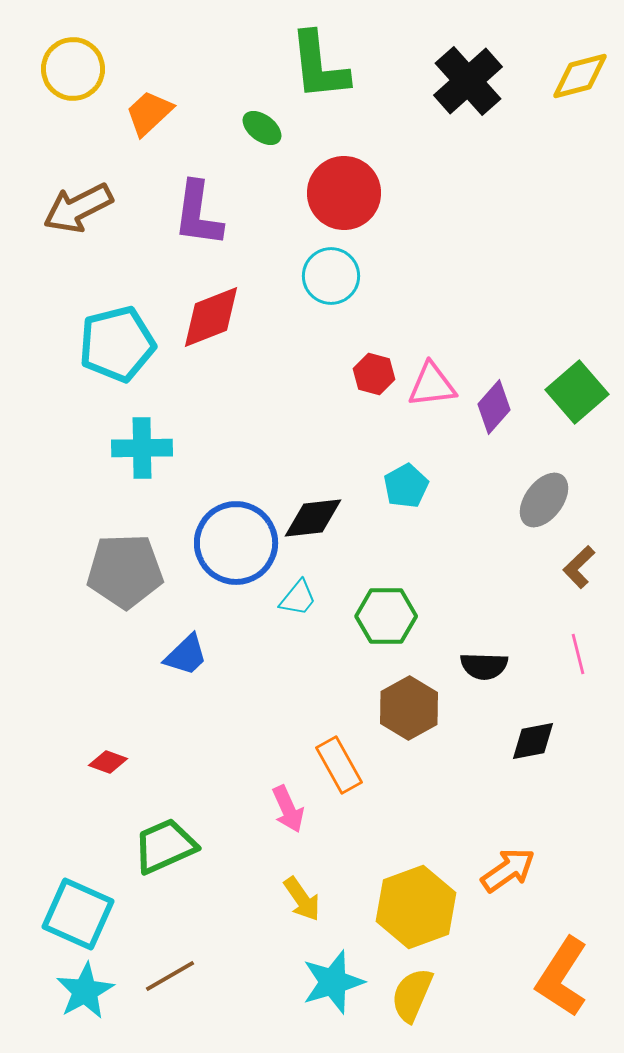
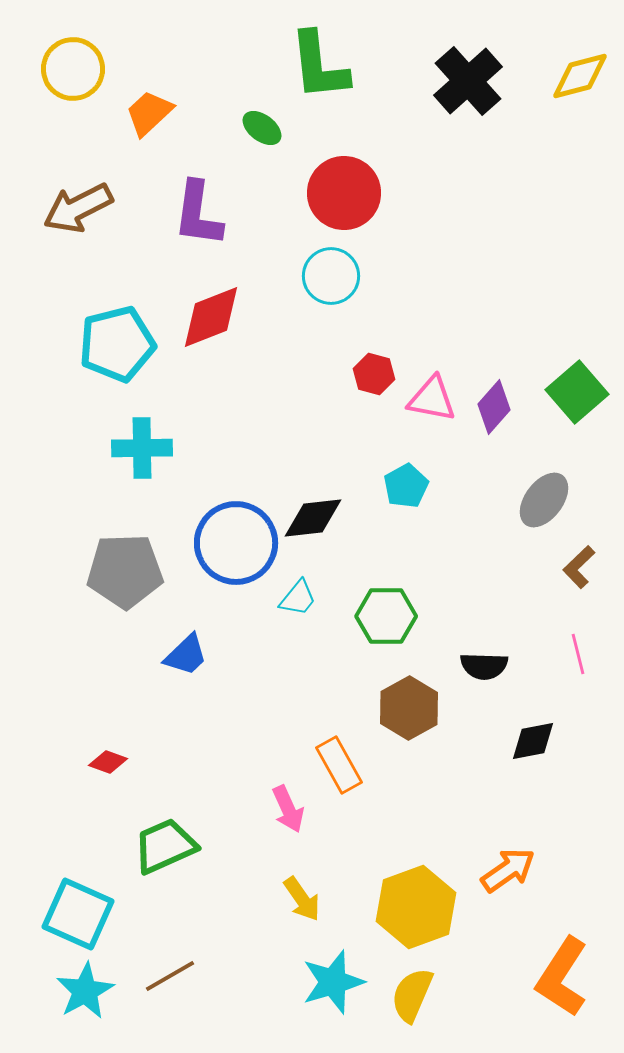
pink triangle at (432, 385): moved 14 px down; rotated 18 degrees clockwise
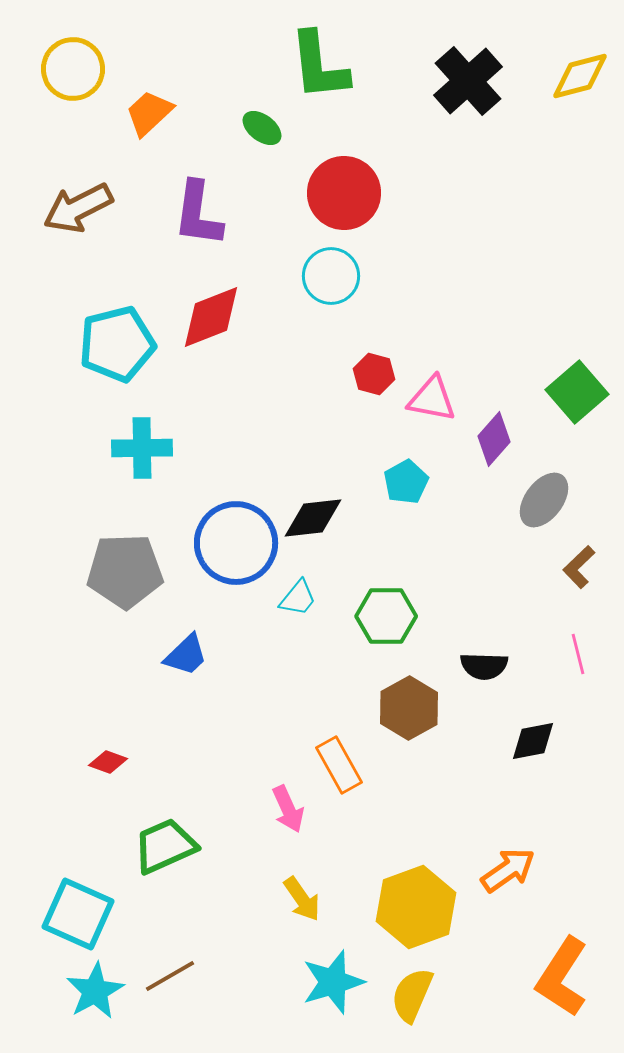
purple diamond at (494, 407): moved 32 px down
cyan pentagon at (406, 486): moved 4 px up
cyan star at (85, 991): moved 10 px right
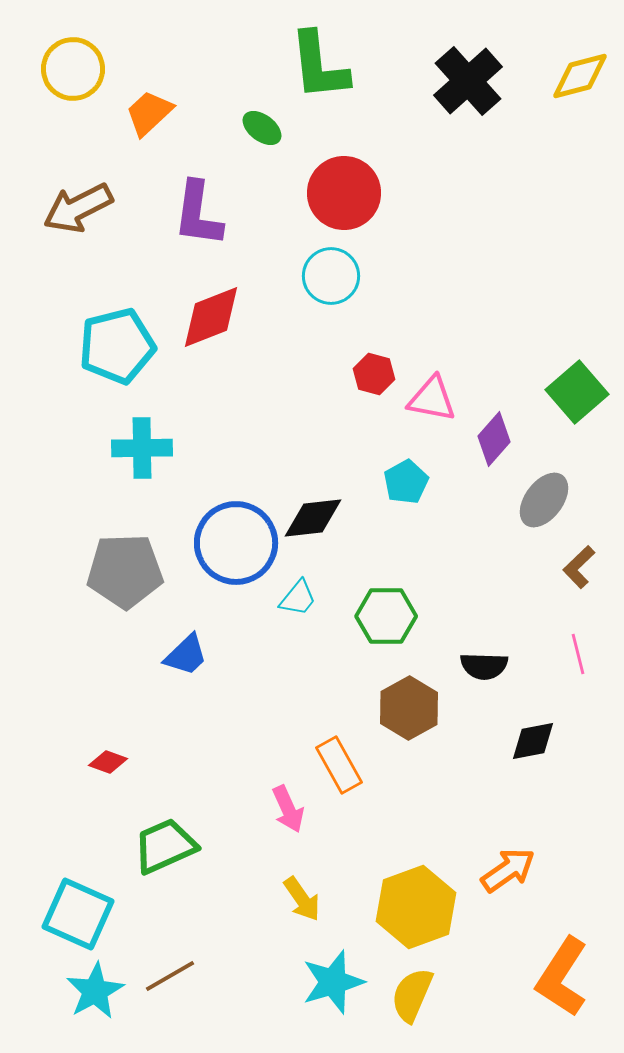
cyan pentagon at (117, 344): moved 2 px down
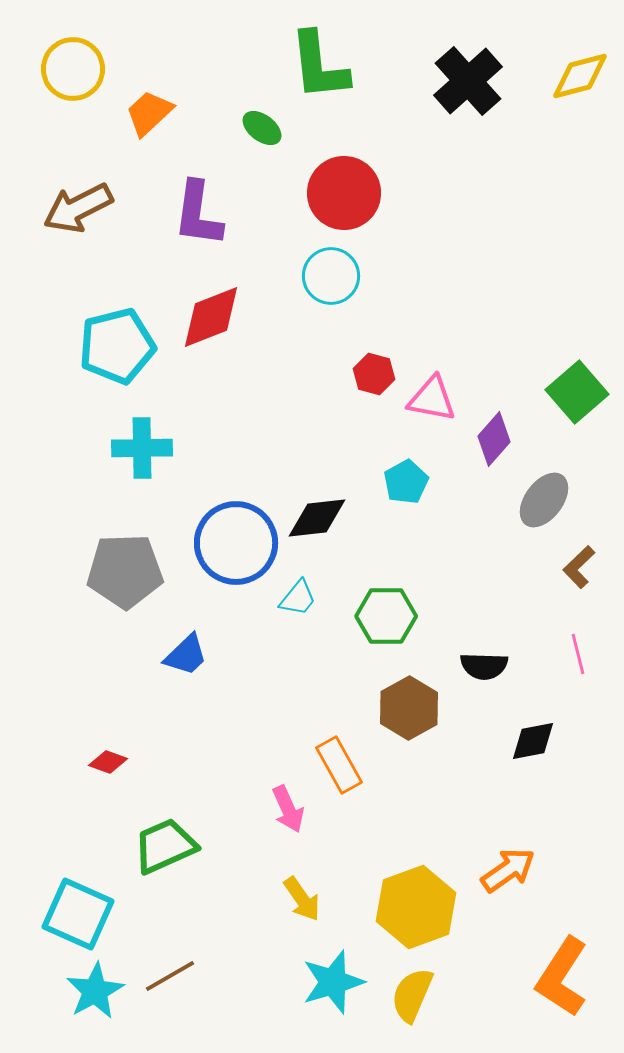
black diamond at (313, 518): moved 4 px right
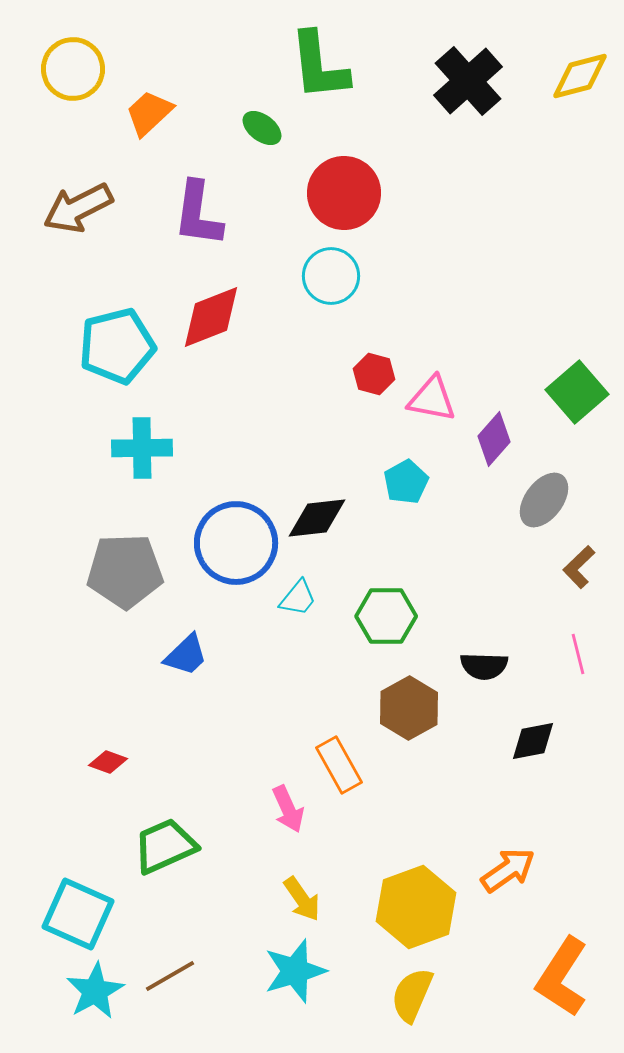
cyan star at (333, 982): moved 38 px left, 11 px up
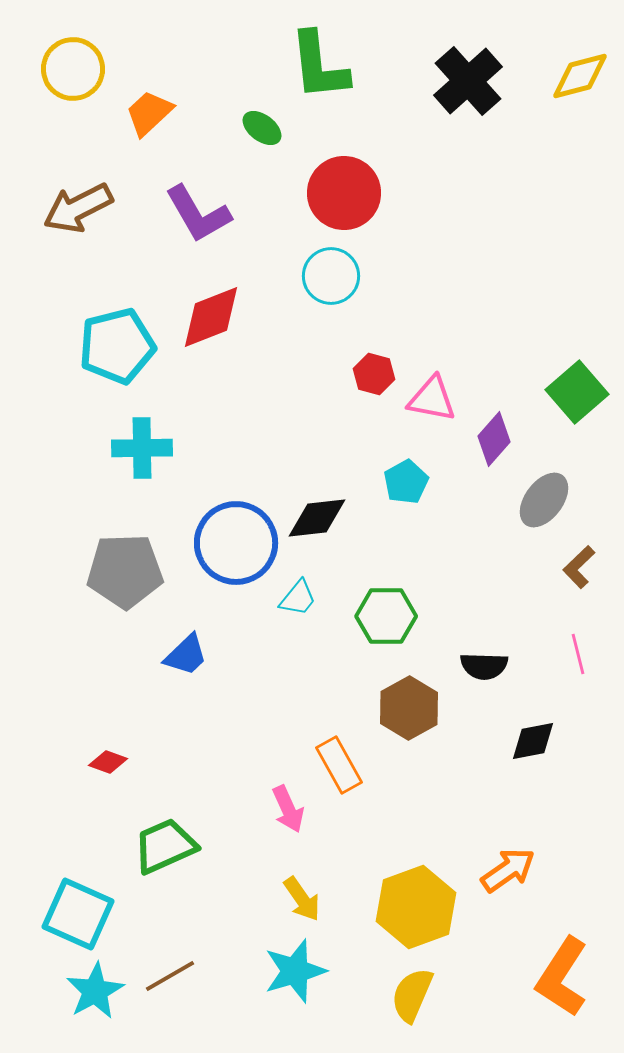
purple L-shape at (198, 214): rotated 38 degrees counterclockwise
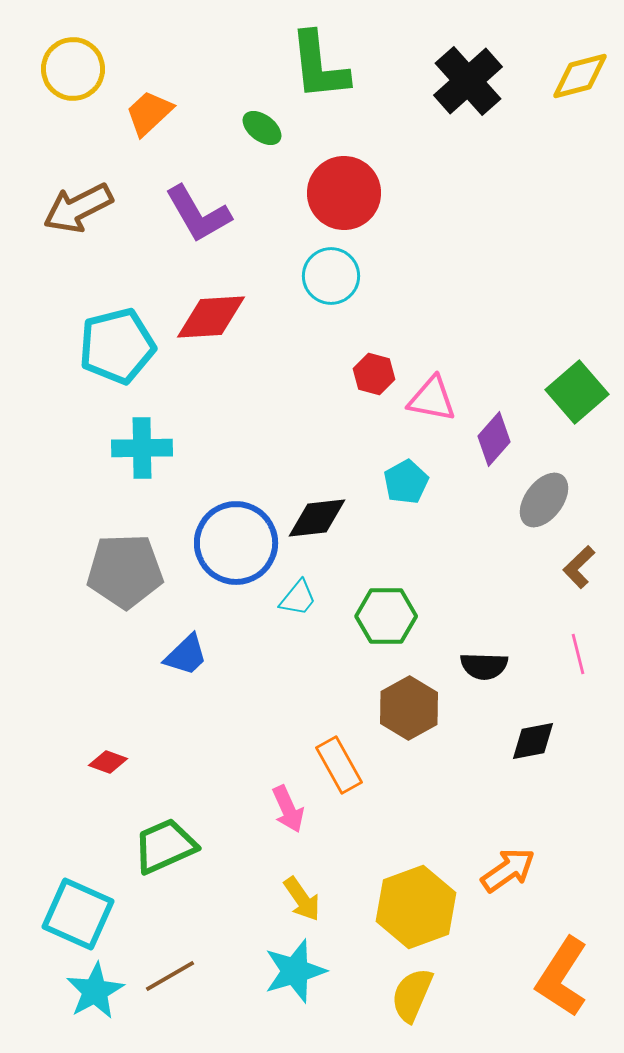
red diamond at (211, 317): rotated 18 degrees clockwise
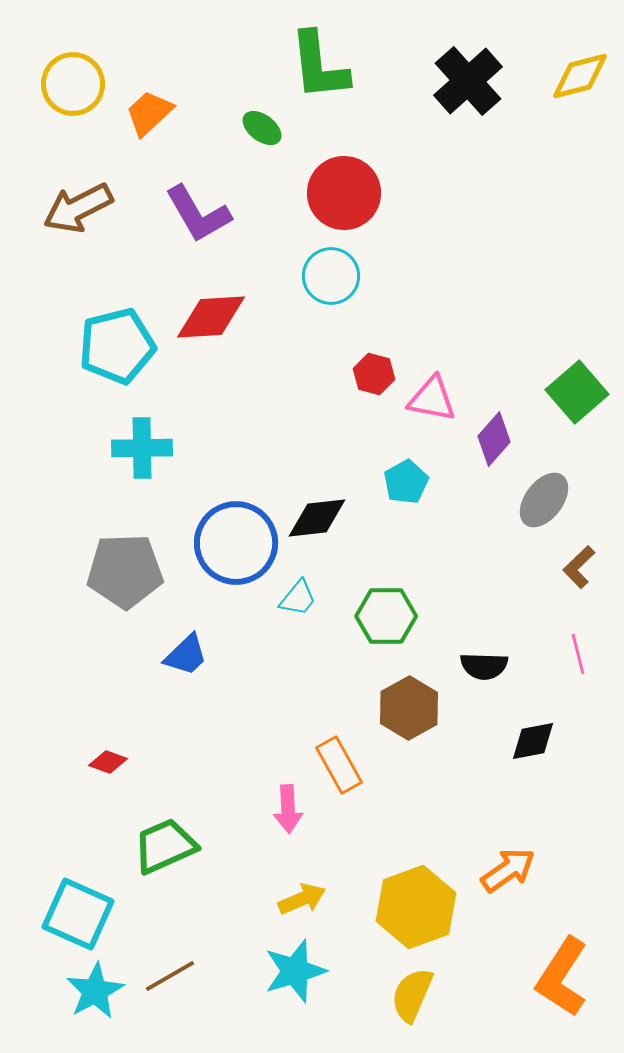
yellow circle at (73, 69): moved 15 px down
pink arrow at (288, 809): rotated 21 degrees clockwise
yellow arrow at (302, 899): rotated 78 degrees counterclockwise
